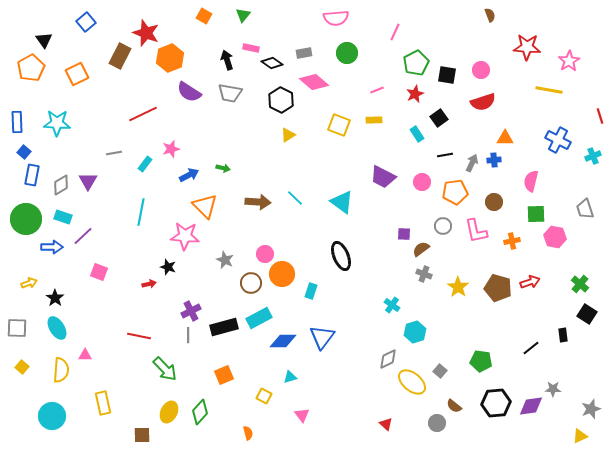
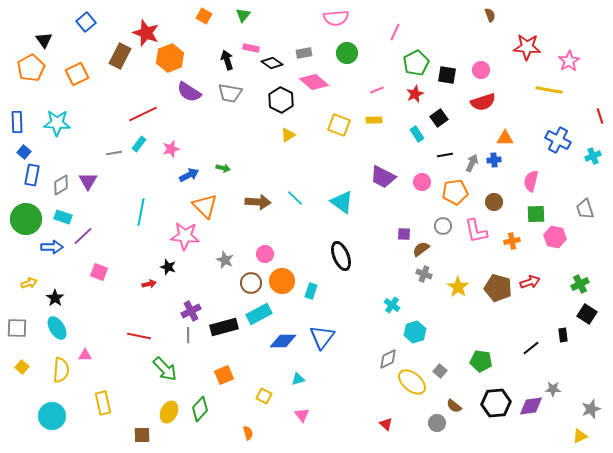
cyan rectangle at (145, 164): moved 6 px left, 20 px up
orange circle at (282, 274): moved 7 px down
green cross at (580, 284): rotated 24 degrees clockwise
cyan rectangle at (259, 318): moved 4 px up
cyan triangle at (290, 377): moved 8 px right, 2 px down
green diamond at (200, 412): moved 3 px up
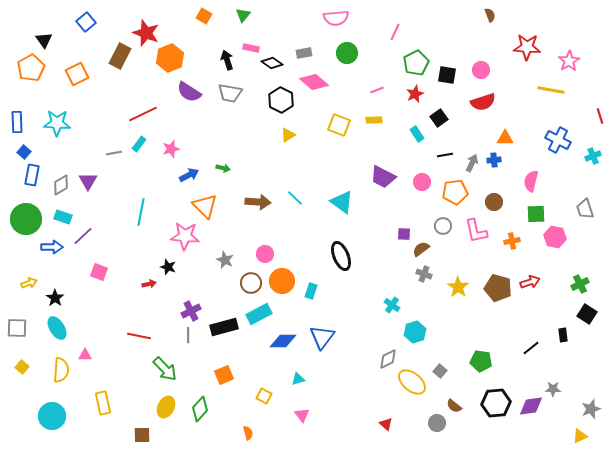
yellow line at (549, 90): moved 2 px right
yellow ellipse at (169, 412): moved 3 px left, 5 px up
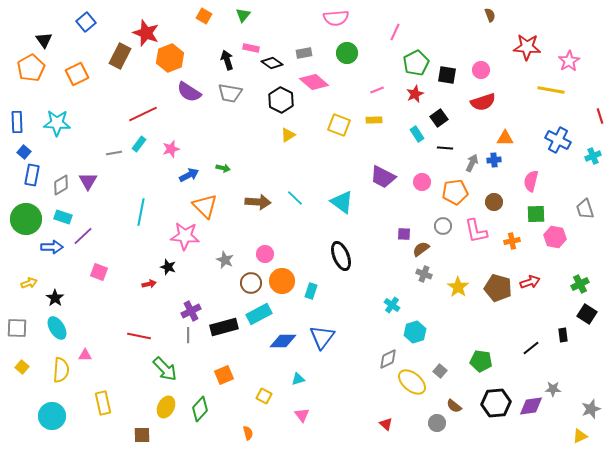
black line at (445, 155): moved 7 px up; rotated 14 degrees clockwise
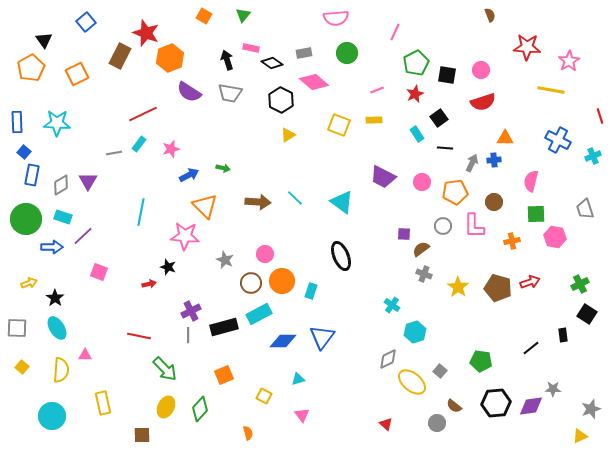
pink L-shape at (476, 231): moved 2 px left, 5 px up; rotated 12 degrees clockwise
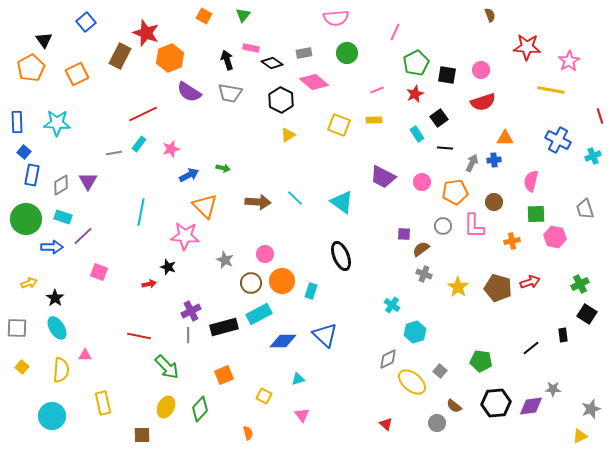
blue triangle at (322, 337): moved 3 px right, 2 px up; rotated 24 degrees counterclockwise
green arrow at (165, 369): moved 2 px right, 2 px up
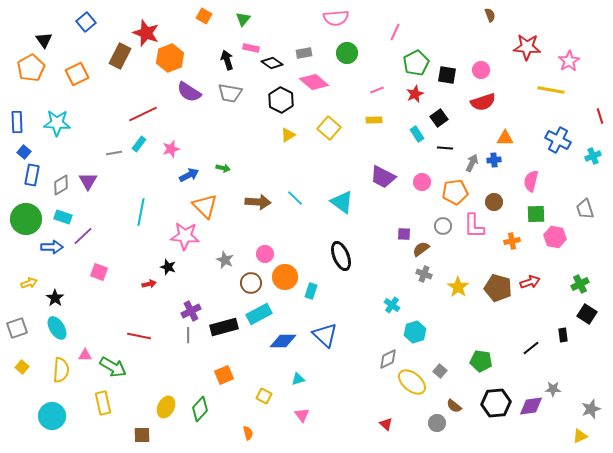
green triangle at (243, 15): moved 4 px down
yellow square at (339, 125): moved 10 px left, 3 px down; rotated 20 degrees clockwise
orange circle at (282, 281): moved 3 px right, 4 px up
gray square at (17, 328): rotated 20 degrees counterclockwise
green arrow at (167, 367): moved 54 px left; rotated 16 degrees counterclockwise
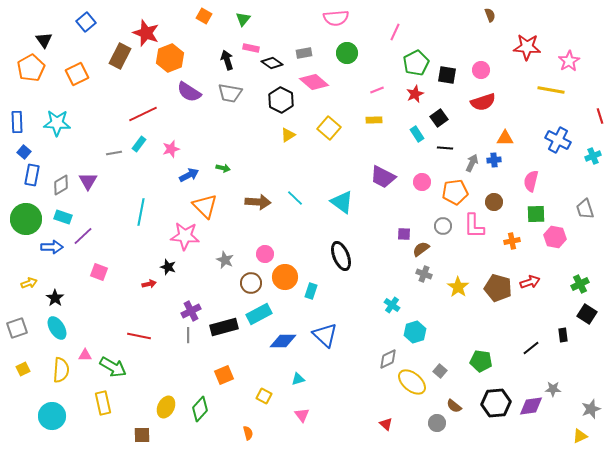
yellow square at (22, 367): moved 1 px right, 2 px down; rotated 24 degrees clockwise
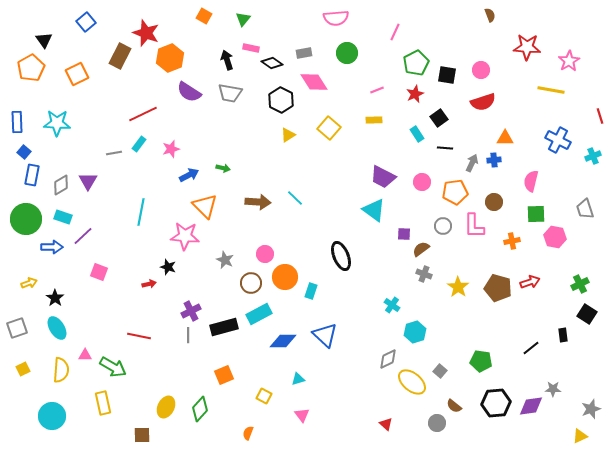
pink diamond at (314, 82): rotated 16 degrees clockwise
cyan triangle at (342, 202): moved 32 px right, 8 px down
orange semicircle at (248, 433): rotated 144 degrees counterclockwise
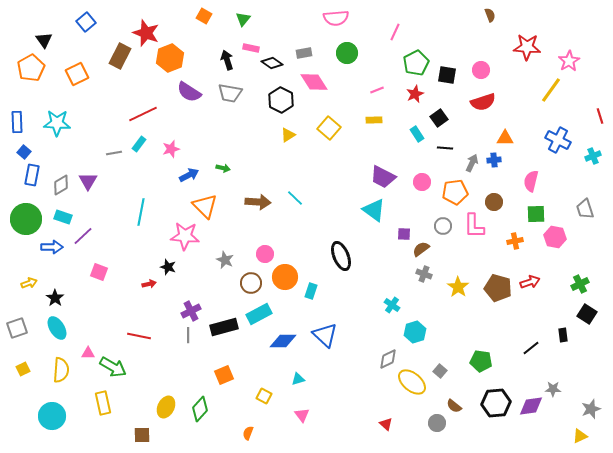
yellow line at (551, 90): rotated 64 degrees counterclockwise
orange cross at (512, 241): moved 3 px right
pink triangle at (85, 355): moved 3 px right, 2 px up
